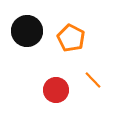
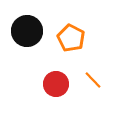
red circle: moved 6 px up
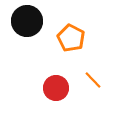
black circle: moved 10 px up
red circle: moved 4 px down
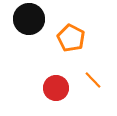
black circle: moved 2 px right, 2 px up
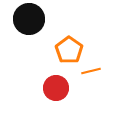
orange pentagon: moved 2 px left, 12 px down; rotated 8 degrees clockwise
orange line: moved 2 px left, 9 px up; rotated 60 degrees counterclockwise
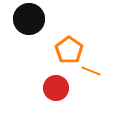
orange line: rotated 36 degrees clockwise
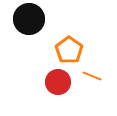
orange line: moved 1 px right, 5 px down
red circle: moved 2 px right, 6 px up
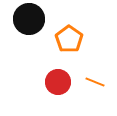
orange pentagon: moved 11 px up
orange line: moved 3 px right, 6 px down
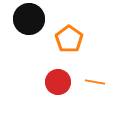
orange line: rotated 12 degrees counterclockwise
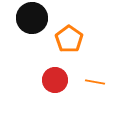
black circle: moved 3 px right, 1 px up
red circle: moved 3 px left, 2 px up
